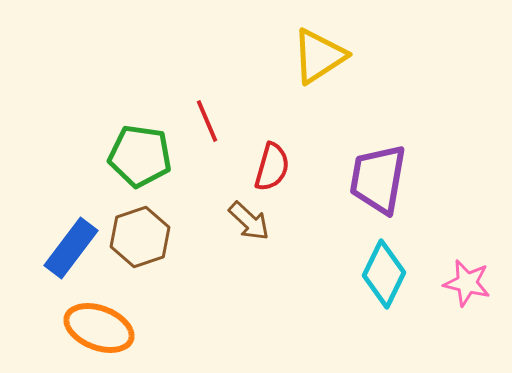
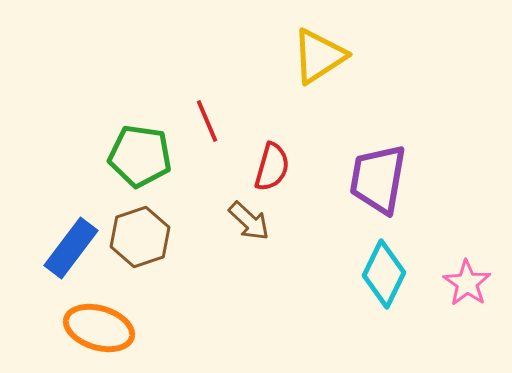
pink star: rotated 21 degrees clockwise
orange ellipse: rotated 4 degrees counterclockwise
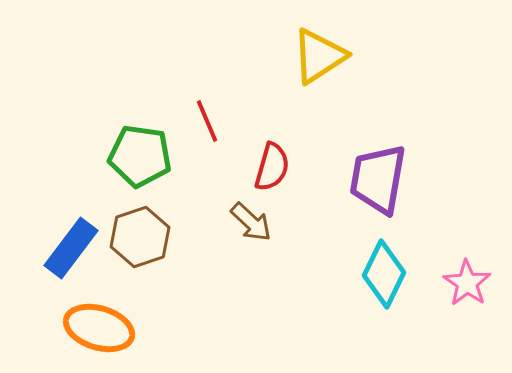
brown arrow: moved 2 px right, 1 px down
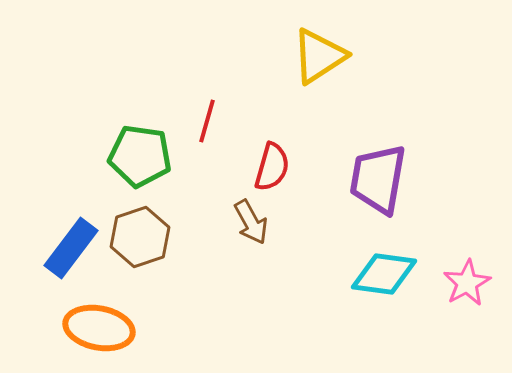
red line: rotated 39 degrees clockwise
brown arrow: rotated 18 degrees clockwise
cyan diamond: rotated 72 degrees clockwise
pink star: rotated 9 degrees clockwise
orange ellipse: rotated 6 degrees counterclockwise
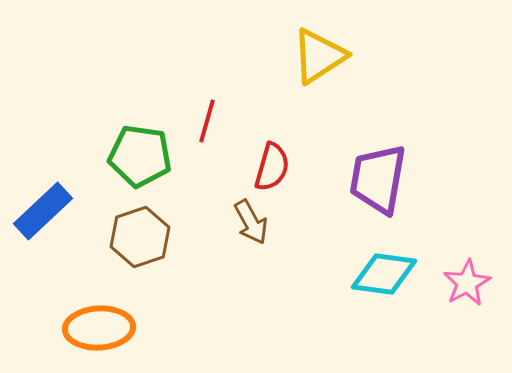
blue rectangle: moved 28 px left, 37 px up; rotated 10 degrees clockwise
orange ellipse: rotated 14 degrees counterclockwise
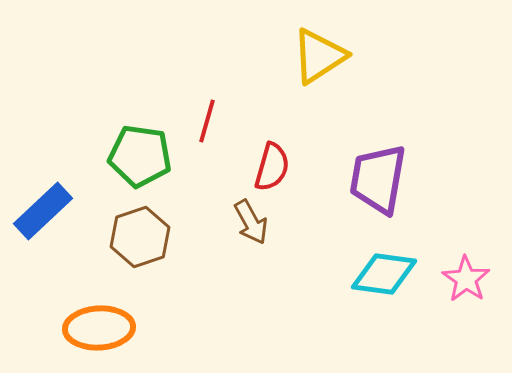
pink star: moved 1 px left, 4 px up; rotated 9 degrees counterclockwise
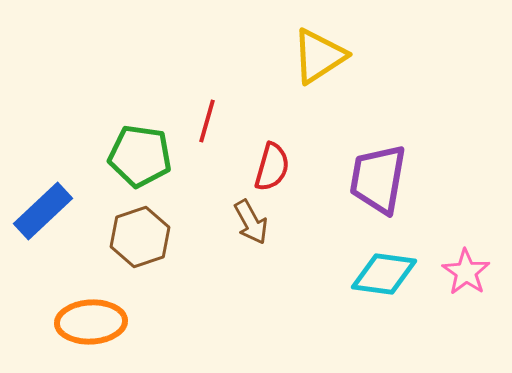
pink star: moved 7 px up
orange ellipse: moved 8 px left, 6 px up
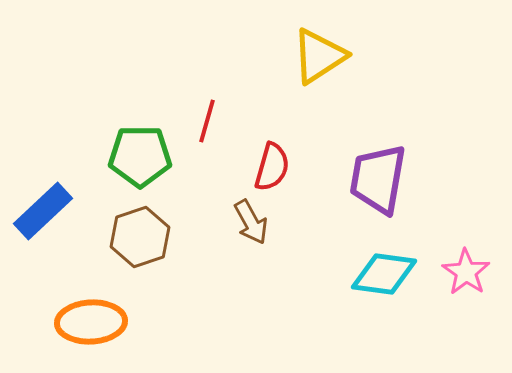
green pentagon: rotated 8 degrees counterclockwise
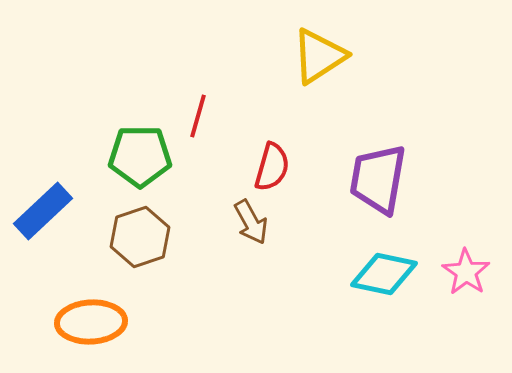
red line: moved 9 px left, 5 px up
cyan diamond: rotated 4 degrees clockwise
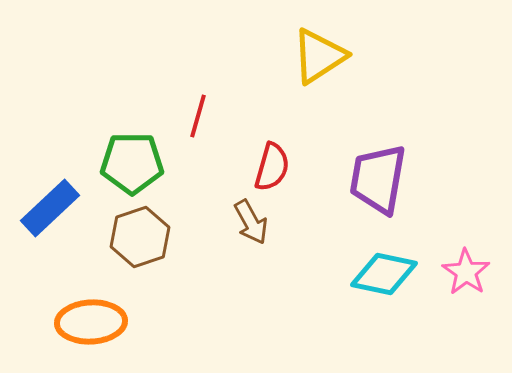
green pentagon: moved 8 px left, 7 px down
blue rectangle: moved 7 px right, 3 px up
